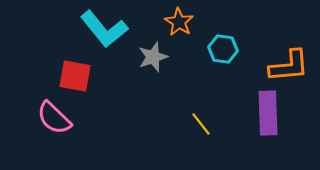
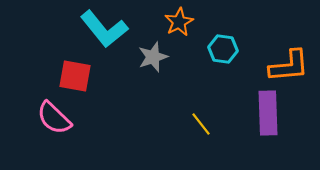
orange star: rotated 12 degrees clockwise
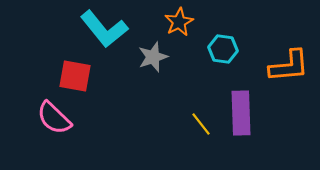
purple rectangle: moved 27 px left
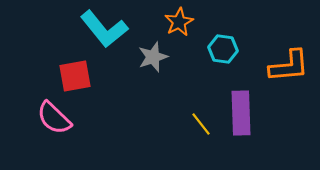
red square: rotated 20 degrees counterclockwise
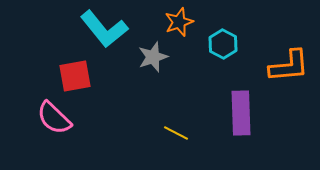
orange star: rotated 8 degrees clockwise
cyan hexagon: moved 5 px up; rotated 20 degrees clockwise
yellow line: moved 25 px left, 9 px down; rotated 25 degrees counterclockwise
